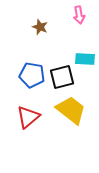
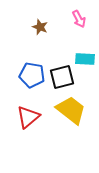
pink arrow: moved 4 px down; rotated 18 degrees counterclockwise
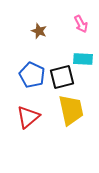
pink arrow: moved 2 px right, 5 px down
brown star: moved 1 px left, 4 px down
cyan rectangle: moved 2 px left
blue pentagon: rotated 15 degrees clockwise
yellow trapezoid: rotated 40 degrees clockwise
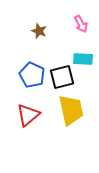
red triangle: moved 2 px up
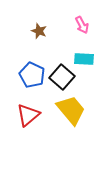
pink arrow: moved 1 px right, 1 px down
cyan rectangle: moved 1 px right
black square: rotated 35 degrees counterclockwise
yellow trapezoid: rotated 28 degrees counterclockwise
